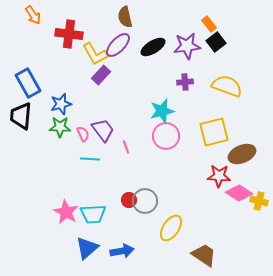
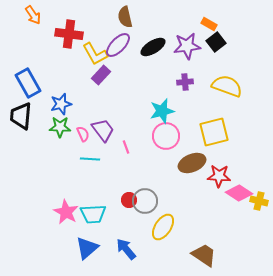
orange rectangle: rotated 21 degrees counterclockwise
brown ellipse: moved 50 px left, 9 px down
yellow ellipse: moved 8 px left, 1 px up
blue arrow: moved 4 px right, 2 px up; rotated 120 degrees counterclockwise
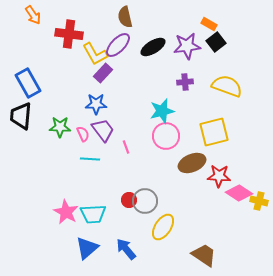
purple rectangle: moved 2 px right, 2 px up
blue star: moved 35 px right; rotated 15 degrees clockwise
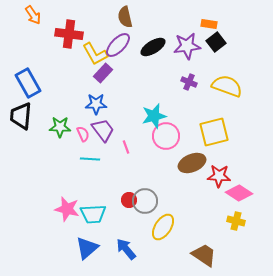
orange rectangle: rotated 21 degrees counterclockwise
purple cross: moved 4 px right; rotated 28 degrees clockwise
cyan star: moved 8 px left, 5 px down
yellow cross: moved 23 px left, 20 px down
pink star: moved 1 px right, 3 px up; rotated 15 degrees counterclockwise
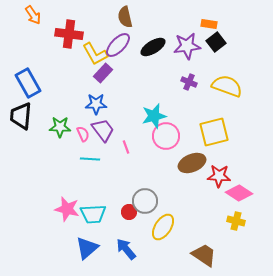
red circle: moved 12 px down
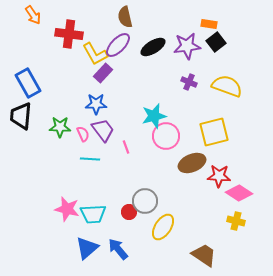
blue arrow: moved 8 px left
